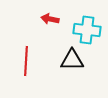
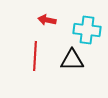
red arrow: moved 3 px left, 1 px down
red line: moved 9 px right, 5 px up
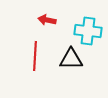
cyan cross: moved 1 px right, 1 px down
black triangle: moved 1 px left, 1 px up
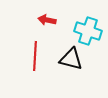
cyan cross: rotated 12 degrees clockwise
black triangle: rotated 15 degrees clockwise
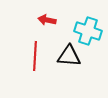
black triangle: moved 2 px left, 3 px up; rotated 10 degrees counterclockwise
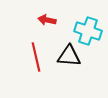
red line: moved 1 px right, 1 px down; rotated 16 degrees counterclockwise
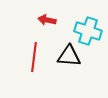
red line: moved 2 px left; rotated 20 degrees clockwise
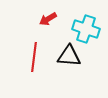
red arrow: moved 1 px right, 1 px up; rotated 42 degrees counterclockwise
cyan cross: moved 2 px left, 2 px up
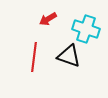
black triangle: rotated 15 degrees clockwise
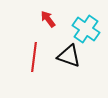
red arrow: rotated 84 degrees clockwise
cyan cross: rotated 16 degrees clockwise
